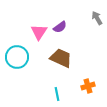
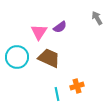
brown trapezoid: moved 12 px left
orange cross: moved 11 px left
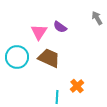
purple semicircle: rotated 72 degrees clockwise
orange cross: rotated 24 degrees counterclockwise
cyan line: moved 3 px down; rotated 16 degrees clockwise
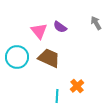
gray arrow: moved 1 px left, 5 px down
pink triangle: moved 1 px up; rotated 12 degrees counterclockwise
cyan line: moved 1 px up
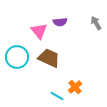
purple semicircle: moved 5 px up; rotated 40 degrees counterclockwise
orange cross: moved 2 px left, 1 px down
cyan line: rotated 64 degrees counterclockwise
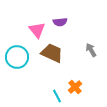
gray arrow: moved 5 px left, 27 px down
pink triangle: moved 2 px left, 1 px up
brown trapezoid: moved 3 px right, 5 px up
cyan line: rotated 32 degrees clockwise
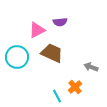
pink triangle: rotated 42 degrees clockwise
gray arrow: moved 17 px down; rotated 40 degrees counterclockwise
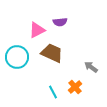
gray arrow: rotated 16 degrees clockwise
cyan line: moved 4 px left, 4 px up
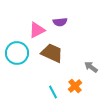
cyan circle: moved 4 px up
orange cross: moved 1 px up
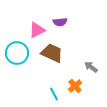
cyan line: moved 1 px right, 2 px down
